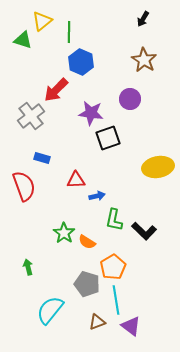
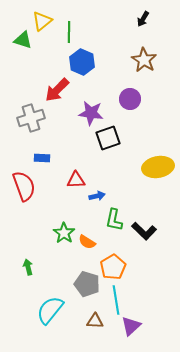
blue hexagon: moved 1 px right
red arrow: moved 1 px right
gray cross: moved 2 px down; rotated 20 degrees clockwise
blue rectangle: rotated 14 degrees counterclockwise
brown triangle: moved 2 px left, 1 px up; rotated 24 degrees clockwise
purple triangle: rotated 40 degrees clockwise
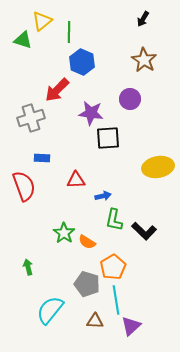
black square: rotated 15 degrees clockwise
blue arrow: moved 6 px right
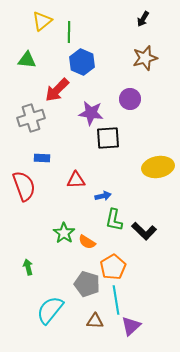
green triangle: moved 4 px right, 20 px down; rotated 12 degrees counterclockwise
brown star: moved 1 px right, 2 px up; rotated 25 degrees clockwise
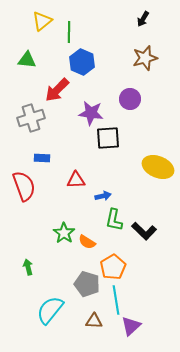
yellow ellipse: rotated 32 degrees clockwise
brown triangle: moved 1 px left
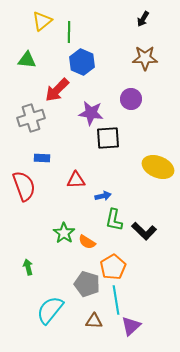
brown star: rotated 15 degrees clockwise
purple circle: moved 1 px right
